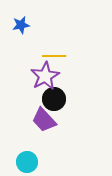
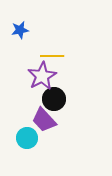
blue star: moved 1 px left, 5 px down
yellow line: moved 2 px left
purple star: moved 3 px left
cyan circle: moved 24 px up
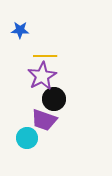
blue star: rotated 12 degrees clockwise
yellow line: moved 7 px left
purple trapezoid: rotated 28 degrees counterclockwise
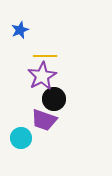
blue star: rotated 24 degrees counterclockwise
cyan circle: moved 6 px left
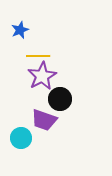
yellow line: moved 7 px left
black circle: moved 6 px right
